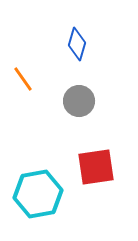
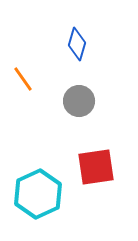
cyan hexagon: rotated 15 degrees counterclockwise
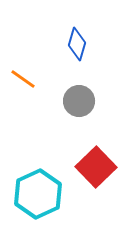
orange line: rotated 20 degrees counterclockwise
red square: rotated 36 degrees counterclockwise
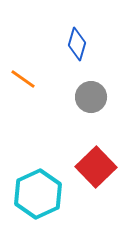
gray circle: moved 12 px right, 4 px up
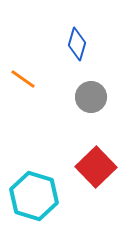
cyan hexagon: moved 4 px left, 2 px down; rotated 18 degrees counterclockwise
